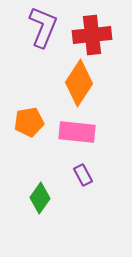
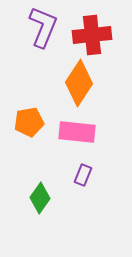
purple rectangle: rotated 50 degrees clockwise
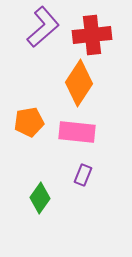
purple L-shape: rotated 27 degrees clockwise
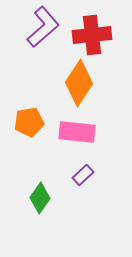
purple rectangle: rotated 25 degrees clockwise
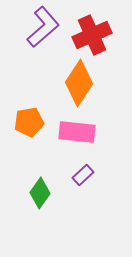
red cross: rotated 18 degrees counterclockwise
green diamond: moved 5 px up
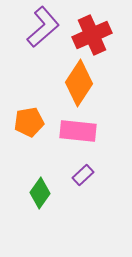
pink rectangle: moved 1 px right, 1 px up
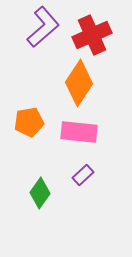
pink rectangle: moved 1 px right, 1 px down
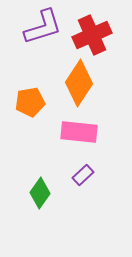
purple L-shape: rotated 24 degrees clockwise
orange pentagon: moved 1 px right, 20 px up
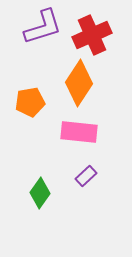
purple rectangle: moved 3 px right, 1 px down
